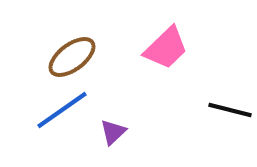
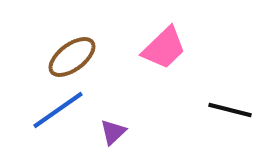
pink trapezoid: moved 2 px left
blue line: moved 4 px left
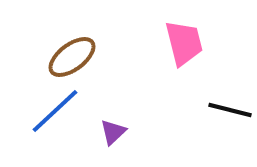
pink trapezoid: moved 20 px right, 5 px up; rotated 60 degrees counterclockwise
blue line: moved 3 px left, 1 px down; rotated 8 degrees counterclockwise
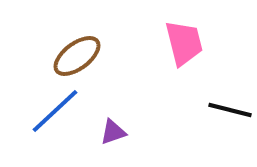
brown ellipse: moved 5 px right, 1 px up
purple triangle: rotated 24 degrees clockwise
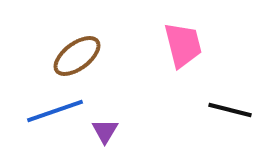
pink trapezoid: moved 1 px left, 2 px down
blue line: rotated 24 degrees clockwise
purple triangle: moved 8 px left, 1 px up; rotated 40 degrees counterclockwise
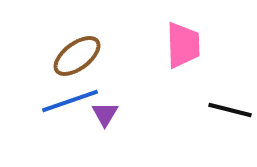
pink trapezoid: rotated 12 degrees clockwise
blue line: moved 15 px right, 10 px up
purple triangle: moved 17 px up
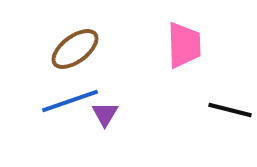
pink trapezoid: moved 1 px right
brown ellipse: moved 2 px left, 7 px up
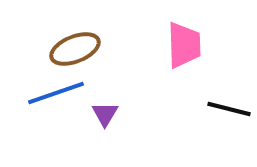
brown ellipse: rotated 15 degrees clockwise
blue line: moved 14 px left, 8 px up
black line: moved 1 px left, 1 px up
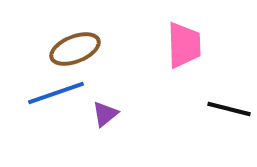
purple triangle: rotated 20 degrees clockwise
